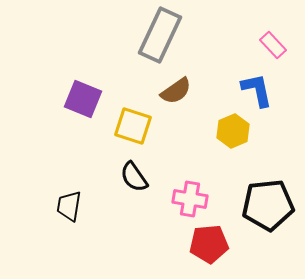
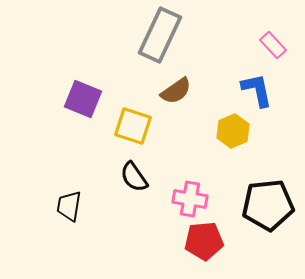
red pentagon: moved 5 px left, 3 px up
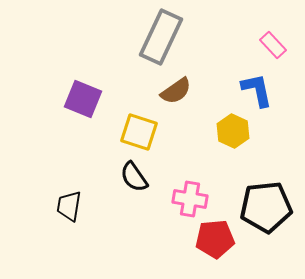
gray rectangle: moved 1 px right, 2 px down
yellow square: moved 6 px right, 6 px down
yellow hexagon: rotated 12 degrees counterclockwise
black pentagon: moved 2 px left, 2 px down
red pentagon: moved 11 px right, 2 px up
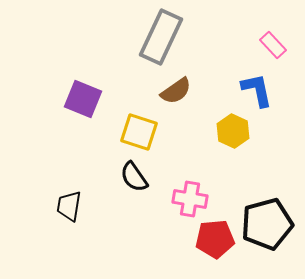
black pentagon: moved 1 px right, 17 px down; rotated 9 degrees counterclockwise
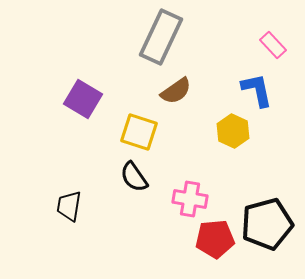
purple square: rotated 9 degrees clockwise
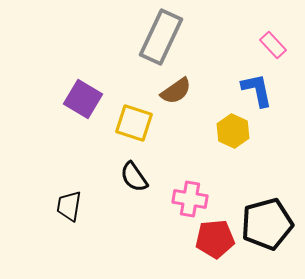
yellow square: moved 5 px left, 9 px up
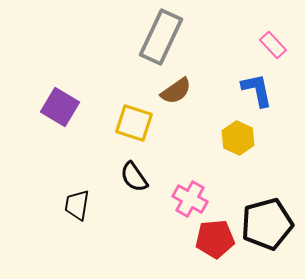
purple square: moved 23 px left, 8 px down
yellow hexagon: moved 5 px right, 7 px down
pink cross: rotated 20 degrees clockwise
black trapezoid: moved 8 px right, 1 px up
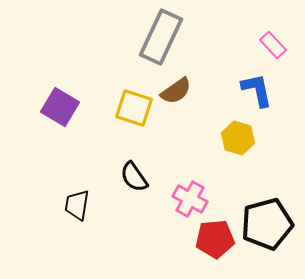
yellow square: moved 15 px up
yellow hexagon: rotated 8 degrees counterclockwise
